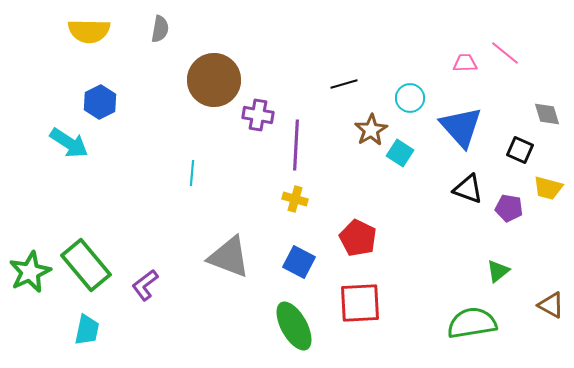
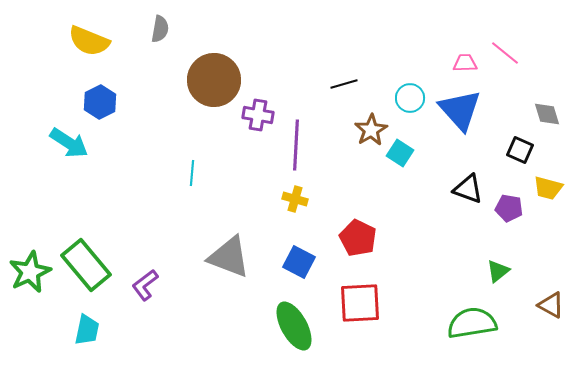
yellow semicircle: moved 10 px down; rotated 21 degrees clockwise
blue triangle: moved 1 px left, 17 px up
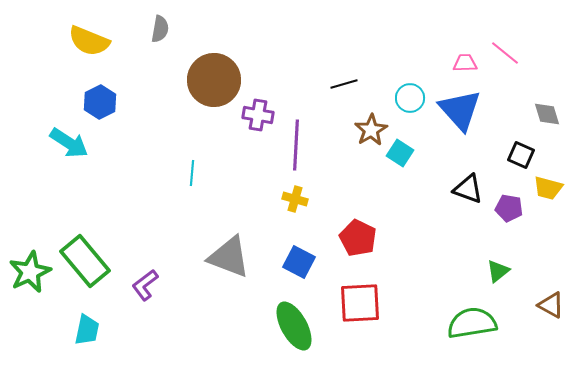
black square: moved 1 px right, 5 px down
green rectangle: moved 1 px left, 4 px up
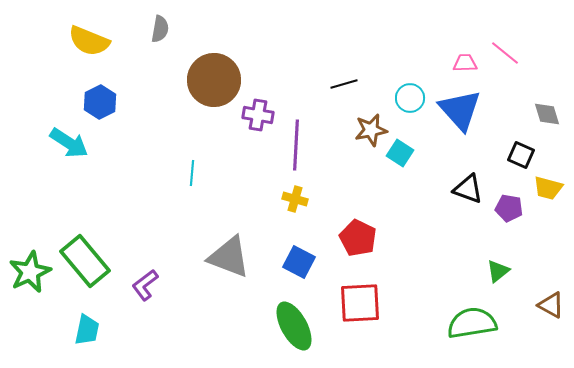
brown star: rotated 20 degrees clockwise
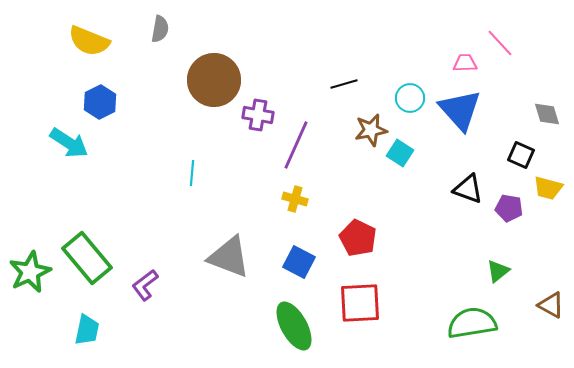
pink line: moved 5 px left, 10 px up; rotated 8 degrees clockwise
purple line: rotated 21 degrees clockwise
green rectangle: moved 2 px right, 3 px up
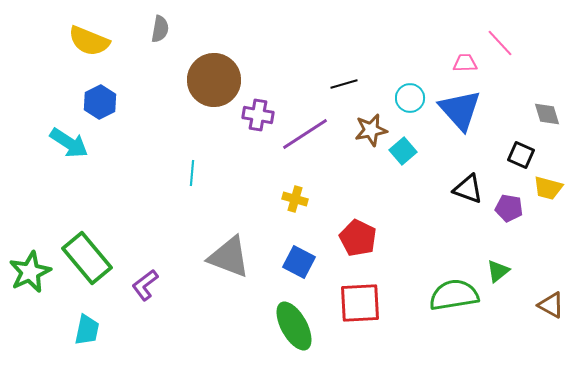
purple line: moved 9 px right, 11 px up; rotated 33 degrees clockwise
cyan square: moved 3 px right, 2 px up; rotated 16 degrees clockwise
green semicircle: moved 18 px left, 28 px up
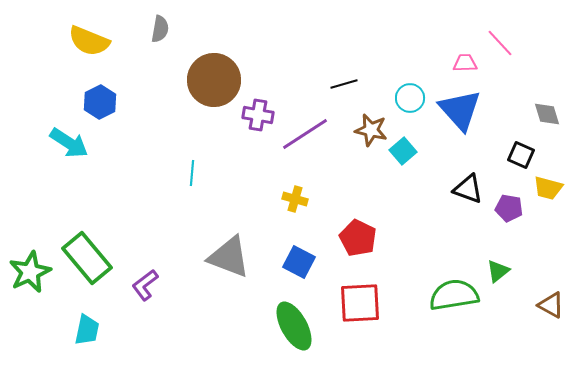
brown star: rotated 24 degrees clockwise
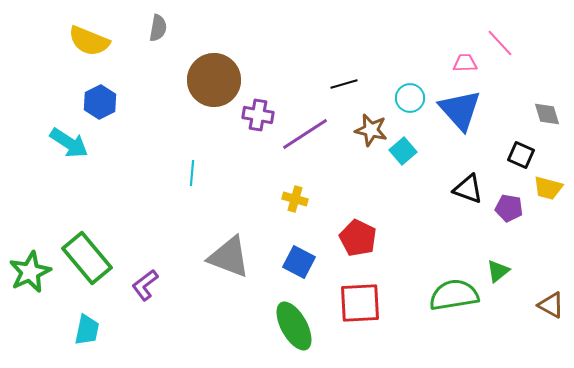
gray semicircle: moved 2 px left, 1 px up
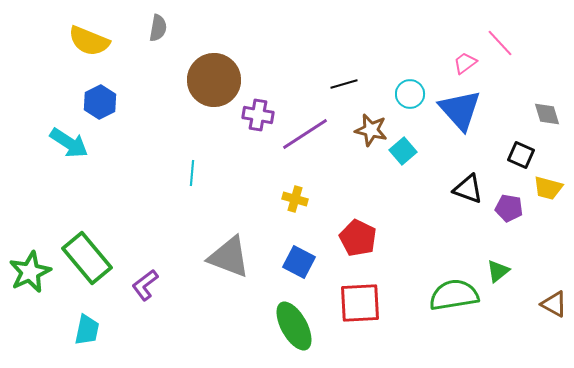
pink trapezoid: rotated 35 degrees counterclockwise
cyan circle: moved 4 px up
brown triangle: moved 3 px right, 1 px up
